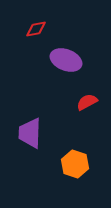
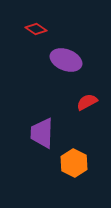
red diamond: rotated 45 degrees clockwise
purple trapezoid: moved 12 px right
orange hexagon: moved 1 px left, 1 px up; rotated 8 degrees clockwise
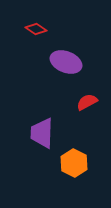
purple ellipse: moved 2 px down
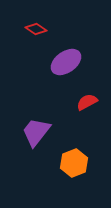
purple ellipse: rotated 56 degrees counterclockwise
purple trapezoid: moved 6 px left, 1 px up; rotated 36 degrees clockwise
orange hexagon: rotated 12 degrees clockwise
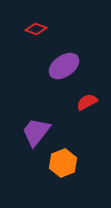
red diamond: rotated 15 degrees counterclockwise
purple ellipse: moved 2 px left, 4 px down
orange hexagon: moved 11 px left
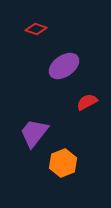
purple trapezoid: moved 2 px left, 1 px down
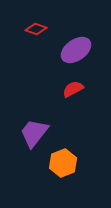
purple ellipse: moved 12 px right, 16 px up
red semicircle: moved 14 px left, 13 px up
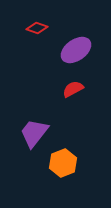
red diamond: moved 1 px right, 1 px up
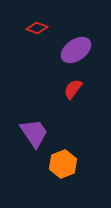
red semicircle: rotated 25 degrees counterclockwise
purple trapezoid: rotated 108 degrees clockwise
orange hexagon: moved 1 px down
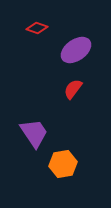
orange hexagon: rotated 12 degrees clockwise
